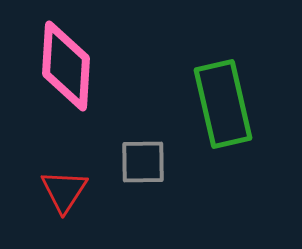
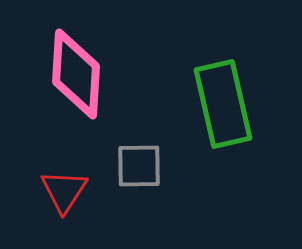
pink diamond: moved 10 px right, 8 px down
gray square: moved 4 px left, 4 px down
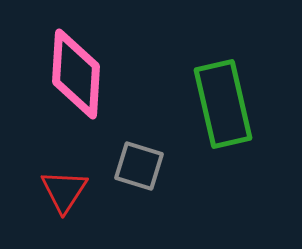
gray square: rotated 18 degrees clockwise
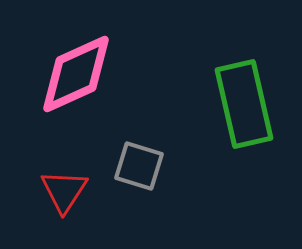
pink diamond: rotated 62 degrees clockwise
green rectangle: moved 21 px right
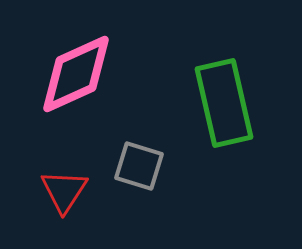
green rectangle: moved 20 px left, 1 px up
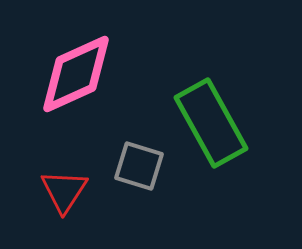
green rectangle: moved 13 px left, 20 px down; rotated 16 degrees counterclockwise
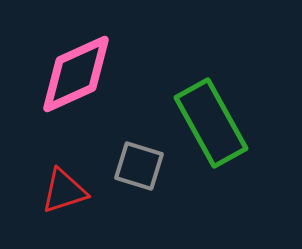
red triangle: rotated 39 degrees clockwise
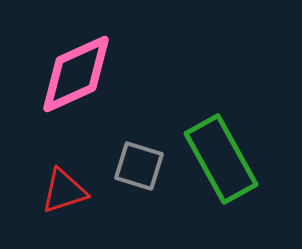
green rectangle: moved 10 px right, 36 px down
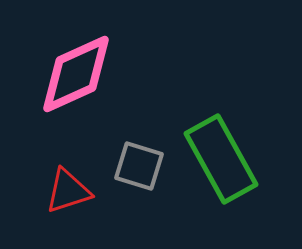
red triangle: moved 4 px right
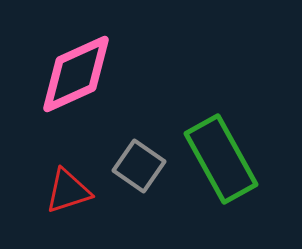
gray square: rotated 18 degrees clockwise
